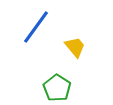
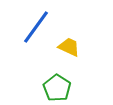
yellow trapezoid: moved 6 px left; rotated 25 degrees counterclockwise
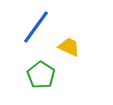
green pentagon: moved 16 px left, 13 px up
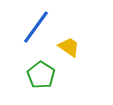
yellow trapezoid: rotated 10 degrees clockwise
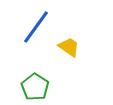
green pentagon: moved 6 px left, 12 px down
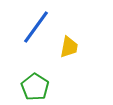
yellow trapezoid: rotated 65 degrees clockwise
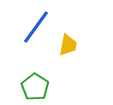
yellow trapezoid: moved 1 px left, 2 px up
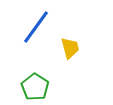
yellow trapezoid: moved 2 px right, 3 px down; rotated 25 degrees counterclockwise
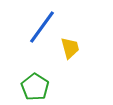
blue line: moved 6 px right
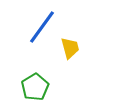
green pentagon: rotated 8 degrees clockwise
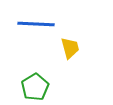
blue line: moved 6 px left, 3 px up; rotated 57 degrees clockwise
